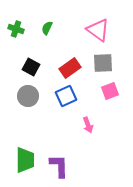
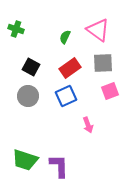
green semicircle: moved 18 px right, 9 px down
green trapezoid: rotated 108 degrees clockwise
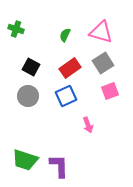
pink triangle: moved 3 px right, 2 px down; rotated 20 degrees counterclockwise
green semicircle: moved 2 px up
gray square: rotated 30 degrees counterclockwise
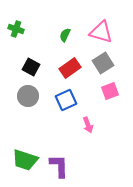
blue square: moved 4 px down
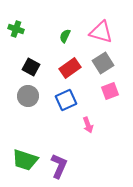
green semicircle: moved 1 px down
purple L-shape: rotated 25 degrees clockwise
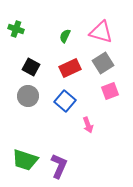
red rectangle: rotated 10 degrees clockwise
blue square: moved 1 px left, 1 px down; rotated 25 degrees counterclockwise
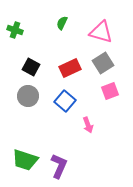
green cross: moved 1 px left, 1 px down
green semicircle: moved 3 px left, 13 px up
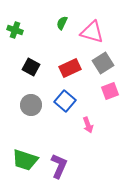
pink triangle: moved 9 px left
gray circle: moved 3 px right, 9 px down
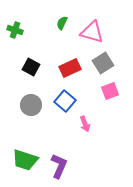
pink arrow: moved 3 px left, 1 px up
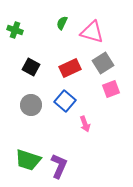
pink square: moved 1 px right, 2 px up
green trapezoid: moved 3 px right
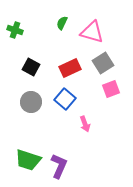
blue square: moved 2 px up
gray circle: moved 3 px up
